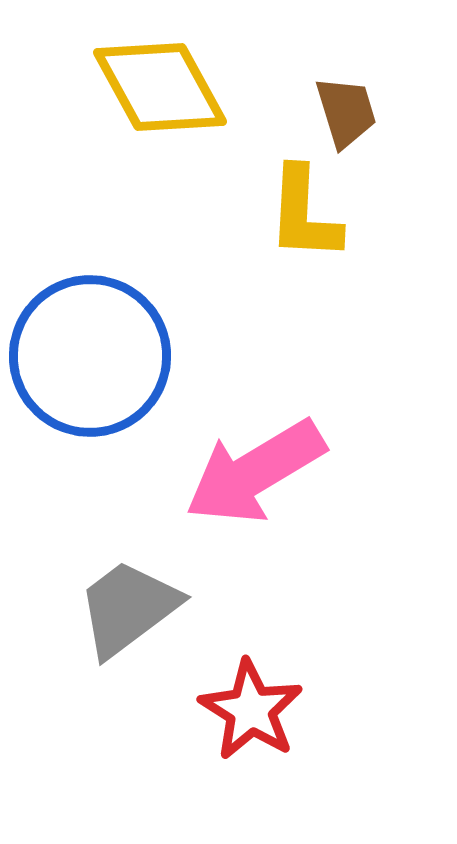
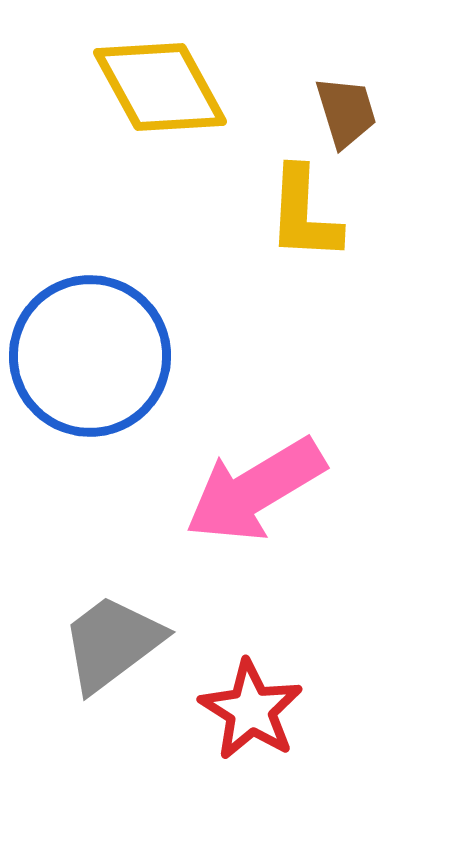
pink arrow: moved 18 px down
gray trapezoid: moved 16 px left, 35 px down
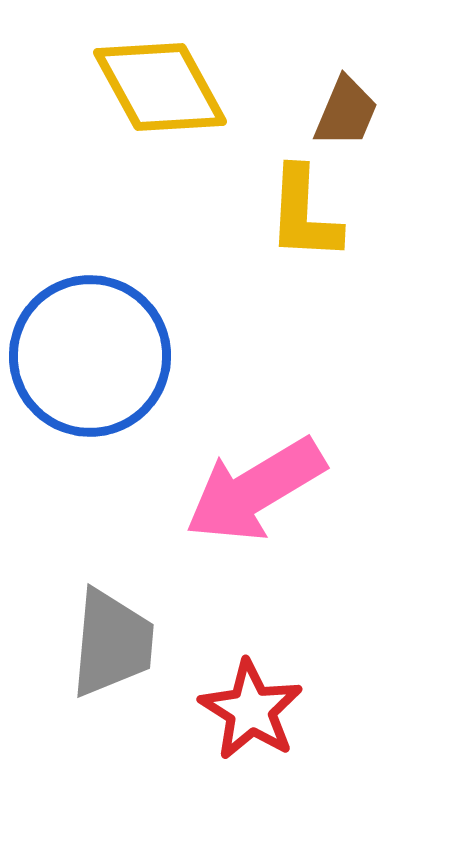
brown trapezoid: rotated 40 degrees clockwise
gray trapezoid: rotated 132 degrees clockwise
